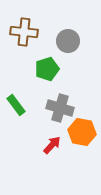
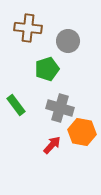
brown cross: moved 4 px right, 4 px up
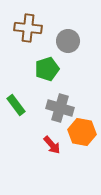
red arrow: rotated 96 degrees clockwise
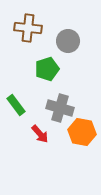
red arrow: moved 12 px left, 11 px up
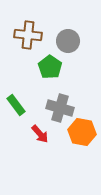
brown cross: moved 7 px down
green pentagon: moved 3 px right, 2 px up; rotated 20 degrees counterclockwise
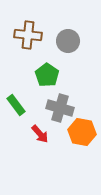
green pentagon: moved 3 px left, 8 px down
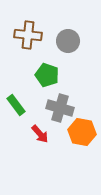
green pentagon: rotated 15 degrees counterclockwise
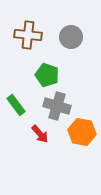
gray circle: moved 3 px right, 4 px up
gray cross: moved 3 px left, 2 px up
